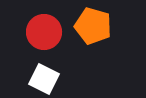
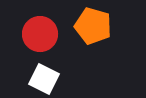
red circle: moved 4 px left, 2 px down
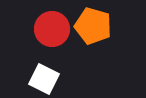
red circle: moved 12 px right, 5 px up
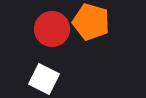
orange pentagon: moved 2 px left, 4 px up
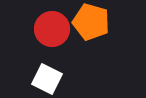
white square: moved 3 px right
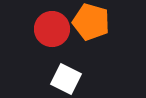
white square: moved 19 px right
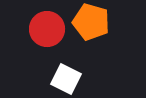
red circle: moved 5 px left
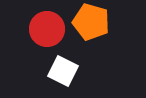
white square: moved 3 px left, 8 px up
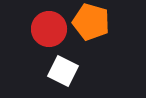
red circle: moved 2 px right
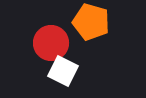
red circle: moved 2 px right, 14 px down
